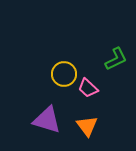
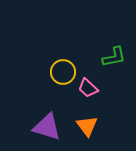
green L-shape: moved 2 px left, 2 px up; rotated 15 degrees clockwise
yellow circle: moved 1 px left, 2 px up
purple triangle: moved 7 px down
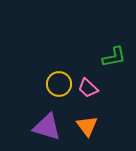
yellow circle: moved 4 px left, 12 px down
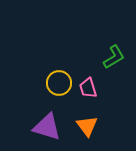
green L-shape: rotated 20 degrees counterclockwise
yellow circle: moved 1 px up
pink trapezoid: rotated 30 degrees clockwise
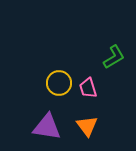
purple triangle: rotated 8 degrees counterclockwise
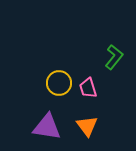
green L-shape: rotated 20 degrees counterclockwise
